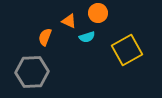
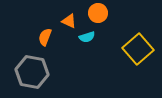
yellow square: moved 11 px right, 1 px up; rotated 12 degrees counterclockwise
gray hexagon: rotated 12 degrees clockwise
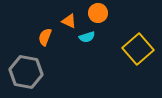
gray hexagon: moved 6 px left
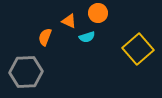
gray hexagon: rotated 12 degrees counterclockwise
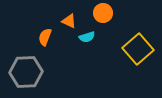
orange circle: moved 5 px right
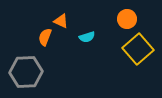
orange circle: moved 24 px right, 6 px down
orange triangle: moved 8 px left
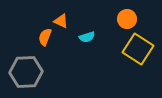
yellow square: rotated 16 degrees counterclockwise
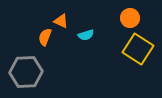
orange circle: moved 3 px right, 1 px up
cyan semicircle: moved 1 px left, 2 px up
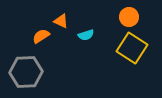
orange circle: moved 1 px left, 1 px up
orange semicircle: moved 4 px left, 1 px up; rotated 36 degrees clockwise
yellow square: moved 6 px left, 1 px up
